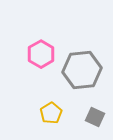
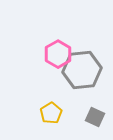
pink hexagon: moved 17 px right
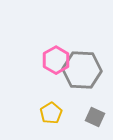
pink hexagon: moved 2 px left, 6 px down
gray hexagon: rotated 9 degrees clockwise
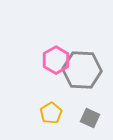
gray square: moved 5 px left, 1 px down
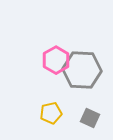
yellow pentagon: rotated 20 degrees clockwise
